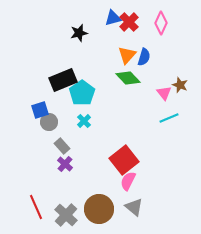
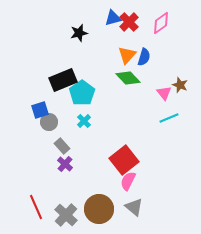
pink diamond: rotated 30 degrees clockwise
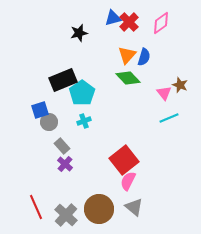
cyan cross: rotated 24 degrees clockwise
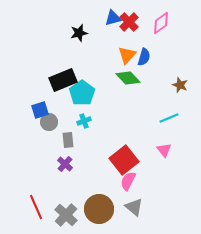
pink triangle: moved 57 px down
gray rectangle: moved 6 px right, 6 px up; rotated 35 degrees clockwise
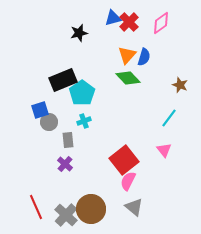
cyan line: rotated 30 degrees counterclockwise
brown circle: moved 8 px left
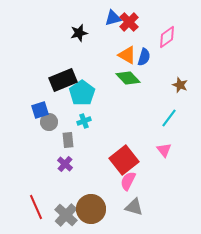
pink diamond: moved 6 px right, 14 px down
orange triangle: rotated 42 degrees counterclockwise
gray triangle: rotated 24 degrees counterclockwise
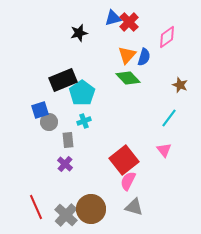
orange triangle: rotated 42 degrees clockwise
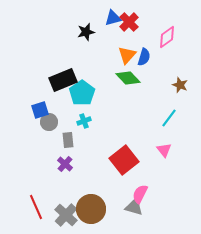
black star: moved 7 px right, 1 px up
pink semicircle: moved 12 px right, 13 px down
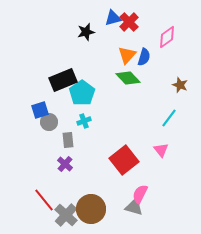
pink triangle: moved 3 px left
red line: moved 8 px right, 7 px up; rotated 15 degrees counterclockwise
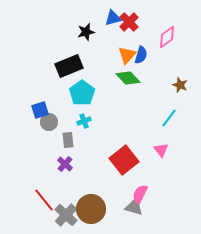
blue semicircle: moved 3 px left, 2 px up
black rectangle: moved 6 px right, 14 px up
